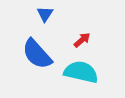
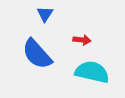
red arrow: rotated 48 degrees clockwise
cyan semicircle: moved 11 px right
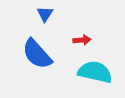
red arrow: rotated 12 degrees counterclockwise
cyan semicircle: moved 3 px right
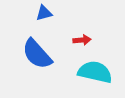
blue triangle: moved 1 px left, 1 px up; rotated 42 degrees clockwise
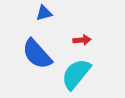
cyan semicircle: moved 19 px left, 2 px down; rotated 64 degrees counterclockwise
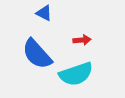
blue triangle: rotated 42 degrees clockwise
cyan semicircle: rotated 148 degrees counterclockwise
